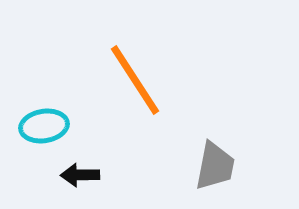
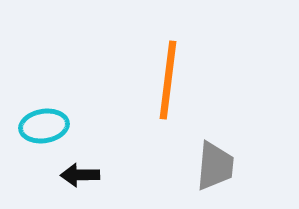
orange line: moved 33 px right; rotated 40 degrees clockwise
gray trapezoid: rotated 6 degrees counterclockwise
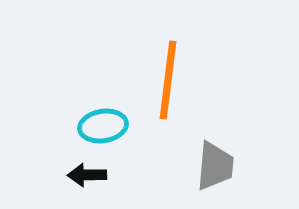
cyan ellipse: moved 59 px right
black arrow: moved 7 px right
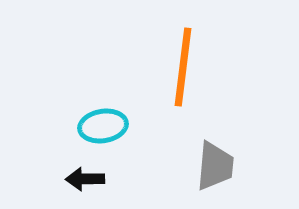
orange line: moved 15 px right, 13 px up
black arrow: moved 2 px left, 4 px down
